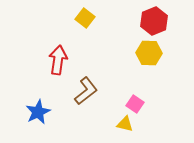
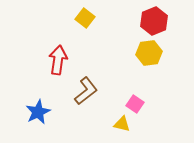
yellow hexagon: rotated 10 degrees counterclockwise
yellow triangle: moved 3 px left
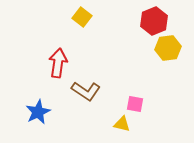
yellow square: moved 3 px left, 1 px up
yellow hexagon: moved 19 px right, 5 px up
red arrow: moved 3 px down
brown L-shape: rotated 72 degrees clockwise
pink square: rotated 24 degrees counterclockwise
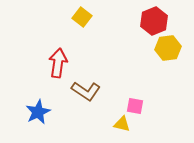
pink square: moved 2 px down
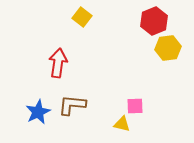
brown L-shape: moved 14 px left, 14 px down; rotated 152 degrees clockwise
pink square: rotated 12 degrees counterclockwise
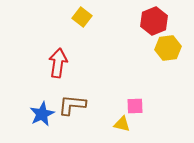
blue star: moved 4 px right, 2 px down
